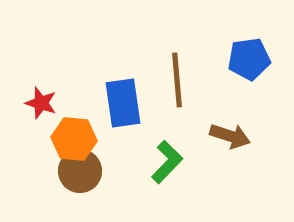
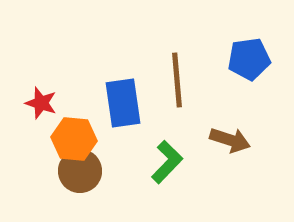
brown arrow: moved 4 px down
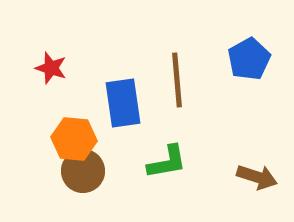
blue pentagon: rotated 21 degrees counterclockwise
red star: moved 10 px right, 35 px up
brown arrow: moved 27 px right, 37 px down
green L-shape: rotated 36 degrees clockwise
brown circle: moved 3 px right
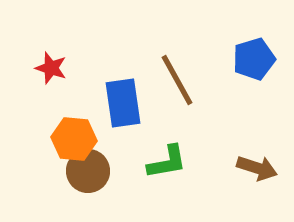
blue pentagon: moved 5 px right; rotated 12 degrees clockwise
brown line: rotated 24 degrees counterclockwise
brown circle: moved 5 px right
brown arrow: moved 9 px up
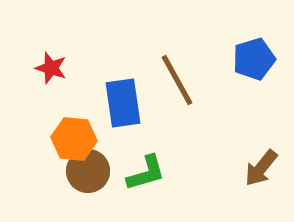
green L-shape: moved 21 px left, 11 px down; rotated 6 degrees counterclockwise
brown arrow: moved 4 px right; rotated 111 degrees clockwise
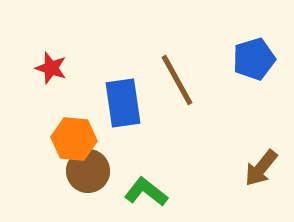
green L-shape: moved 19 px down; rotated 126 degrees counterclockwise
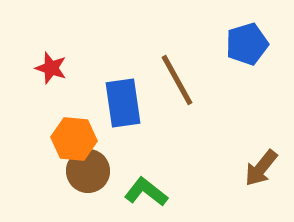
blue pentagon: moved 7 px left, 15 px up
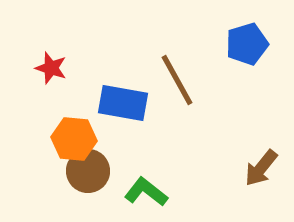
blue rectangle: rotated 72 degrees counterclockwise
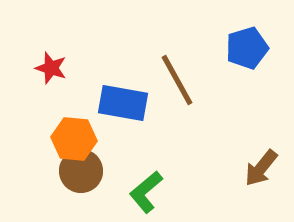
blue pentagon: moved 4 px down
brown circle: moved 7 px left
green L-shape: rotated 78 degrees counterclockwise
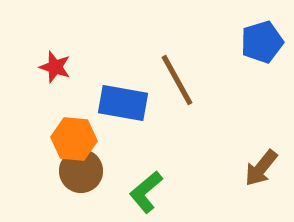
blue pentagon: moved 15 px right, 6 px up
red star: moved 4 px right, 1 px up
